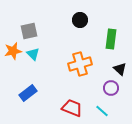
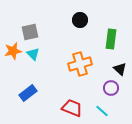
gray square: moved 1 px right, 1 px down
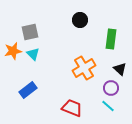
orange cross: moved 4 px right, 4 px down; rotated 15 degrees counterclockwise
blue rectangle: moved 3 px up
cyan line: moved 6 px right, 5 px up
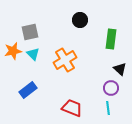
orange cross: moved 19 px left, 8 px up
cyan line: moved 2 px down; rotated 40 degrees clockwise
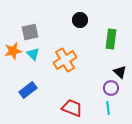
black triangle: moved 3 px down
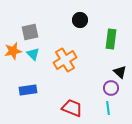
blue rectangle: rotated 30 degrees clockwise
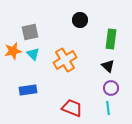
black triangle: moved 12 px left, 6 px up
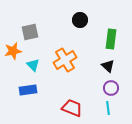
cyan triangle: moved 11 px down
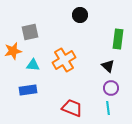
black circle: moved 5 px up
green rectangle: moved 7 px right
orange cross: moved 1 px left
cyan triangle: rotated 40 degrees counterclockwise
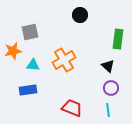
cyan line: moved 2 px down
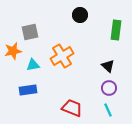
green rectangle: moved 2 px left, 9 px up
orange cross: moved 2 px left, 4 px up
cyan triangle: rotated 16 degrees counterclockwise
purple circle: moved 2 px left
cyan line: rotated 16 degrees counterclockwise
